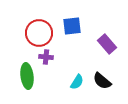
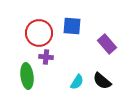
blue square: rotated 12 degrees clockwise
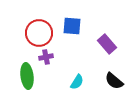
purple cross: rotated 16 degrees counterclockwise
black semicircle: moved 12 px right
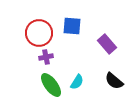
green ellipse: moved 24 px right, 9 px down; rotated 30 degrees counterclockwise
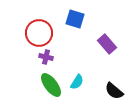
blue square: moved 3 px right, 7 px up; rotated 12 degrees clockwise
purple cross: rotated 24 degrees clockwise
black semicircle: moved 10 px down
